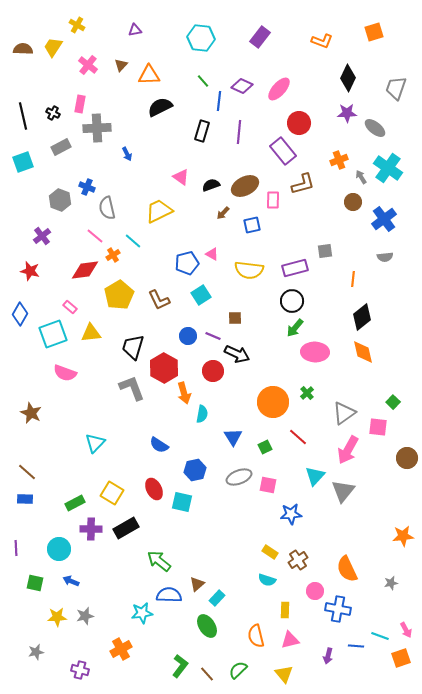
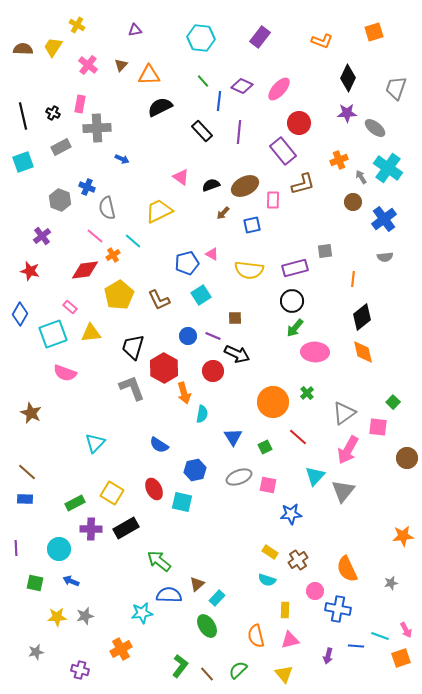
black rectangle at (202, 131): rotated 60 degrees counterclockwise
blue arrow at (127, 154): moved 5 px left, 5 px down; rotated 40 degrees counterclockwise
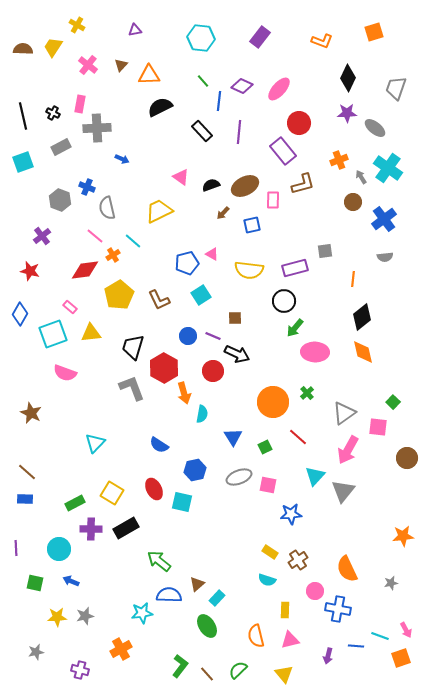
black circle at (292, 301): moved 8 px left
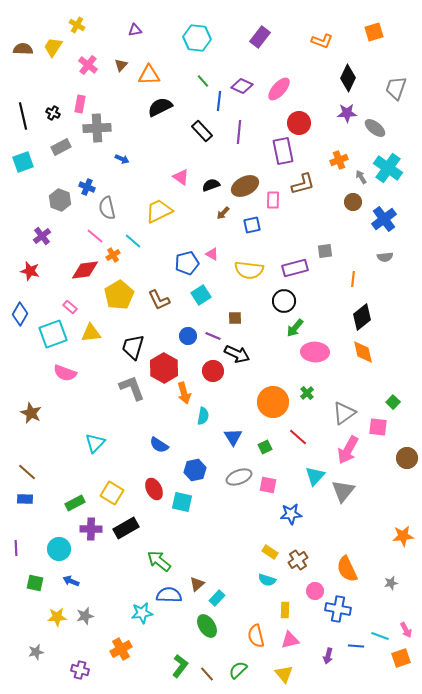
cyan hexagon at (201, 38): moved 4 px left
purple rectangle at (283, 151): rotated 28 degrees clockwise
cyan semicircle at (202, 414): moved 1 px right, 2 px down
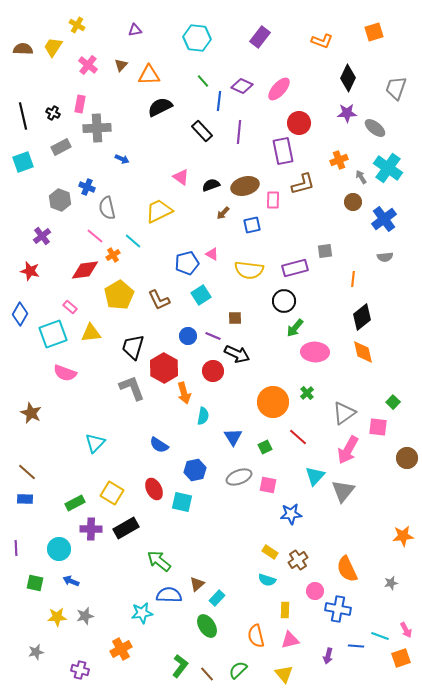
brown ellipse at (245, 186): rotated 12 degrees clockwise
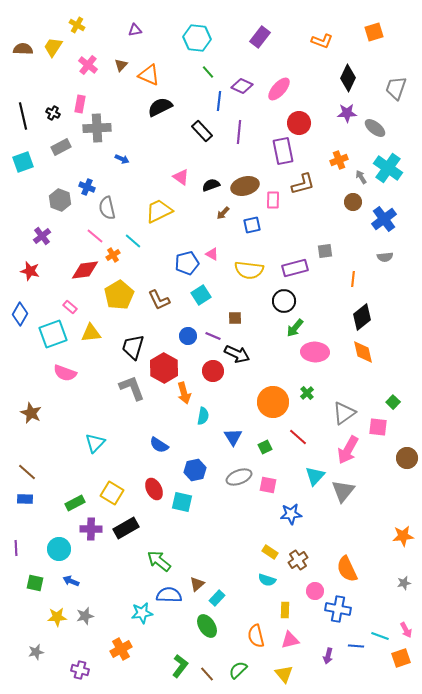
orange triangle at (149, 75): rotated 25 degrees clockwise
green line at (203, 81): moved 5 px right, 9 px up
gray star at (391, 583): moved 13 px right
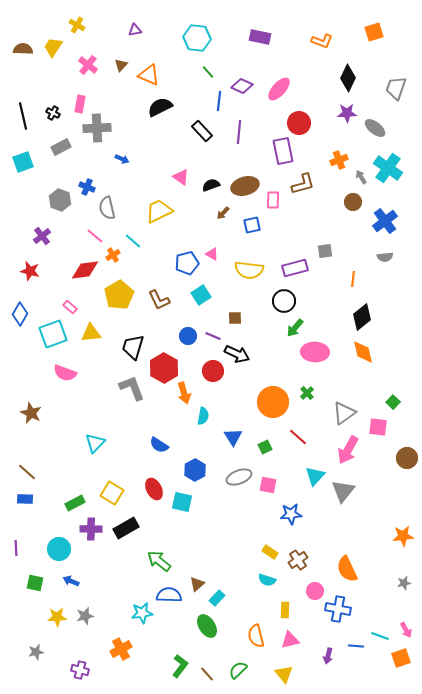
purple rectangle at (260, 37): rotated 65 degrees clockwise
blue cross at (384, 219): moved 1 px right, 2 px down
blue hexagon at (195, 470): rotated 15 degrees counterclockwise
